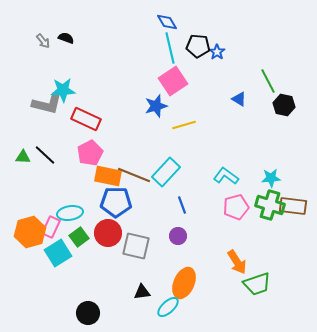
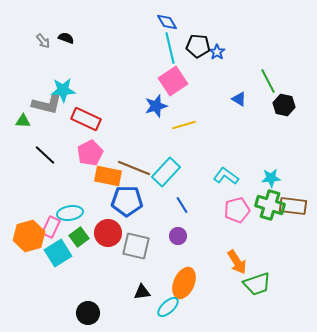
green triangle at (23, 157): moved 36 px up
brown line at (134, 175): moved 7 px up
blue pentagon at (116, 202): moved 11 px right, 1 px up
blue line at (182, 205): rotated 12 degrees counterclockwise
pink pentagon at (236, 207): moved 1 px right, 3 px down
orange hexagon at (30, 232): moved 1 px left, 4 px down
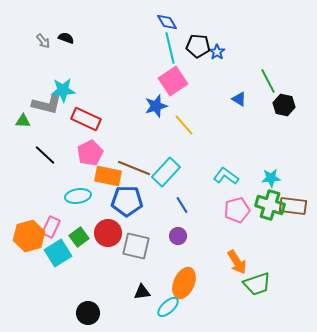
yellow line at (184, 125): rotated 65 degrees clockwise
cyan ellipse at (70, 213): moved 8 px right, 17 px up
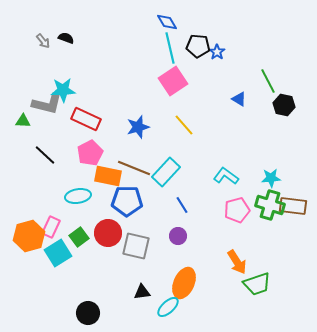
blue star at (156, 106): moved 18 px left, 21 px down
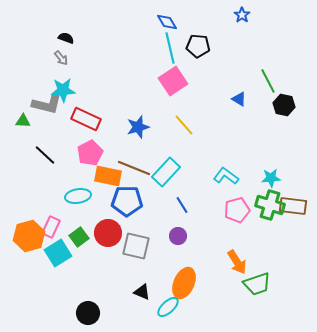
gray arrow at (43, 41): moved 18 px right, 17 px down
blue star at (217, 52): moved 25 px right, 37 px up
black triangle at (142, 292): rotated 30 degrees clockwise
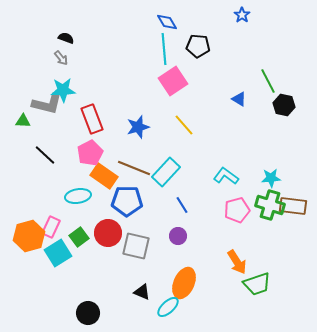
cyan line at (170, 48): moved 6 px left, 1 px down; rotated 8 degrees clockwise
red rectangle at (86, 119): moved 6 px right; rotated 44 degrees clockwise
orange rectangle at (108, 176): moved 4 px left; rotated 24 degrees clockwise
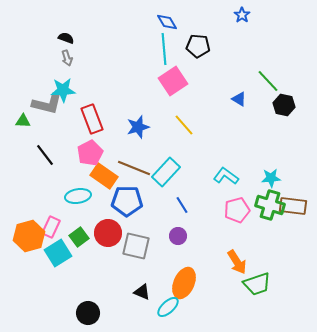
gray arrow at (61, 58): moved 6 px right; rotated 21 degrees clockwise
green line at (268, 81): rotated 15 degrees counterclockwise
black line at (45, 155): rotated 10 degrees clockwise
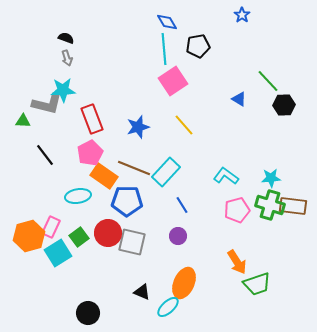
black pentagon at (198, 46): rotated 15 degrees counterclockwise
black hexagon at (284, 105): rotated 15 degrees counterclockwise
gray square at (136, 246): moved 4 px left, 4 px up
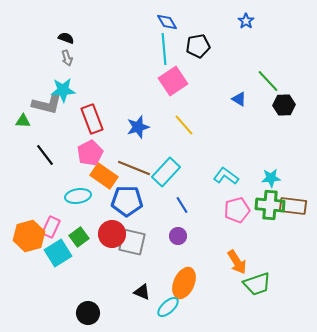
blue star at (242, 15): moved 4 px right, 6 px down
green cross at (270, 205): rotated 12 degrees counterclockwise
red circle at (108, 233): moved 4 px right, 1 px down
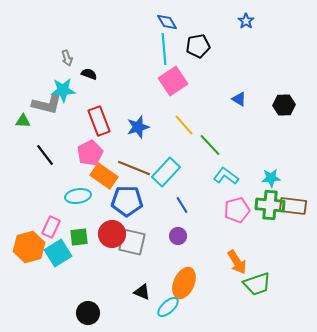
black semicircle at (66, 38): moved 23 px right, 36 px down
green line at (268, 81): moved 58 px left, 64 px down
red rectangle at (92, 119): moved 7 px right, 2 px down
orange hexagon at (29, 236): moved 11 px down
green square at (79, 237): rotated 30 degrees clockwise
